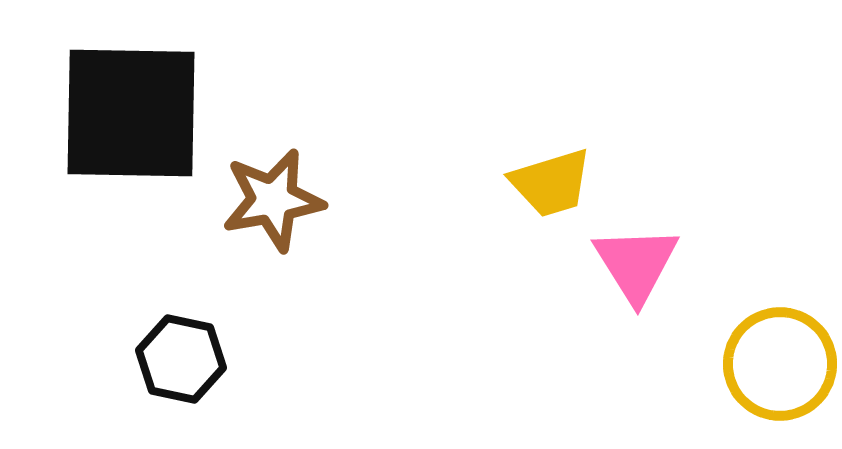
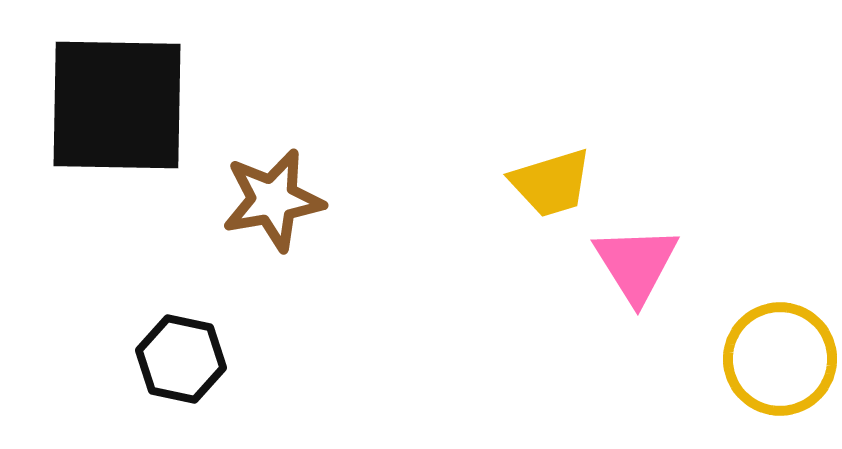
black square: moved 14 px left, 8 px up
yellow circle: moved 5 px up
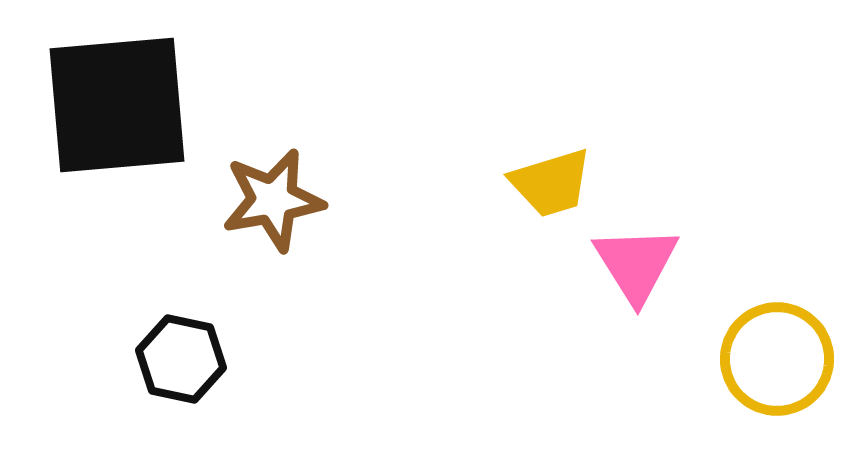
black square: rotated 6 degrees counterclockwise
yellow circle: moved 3 px left
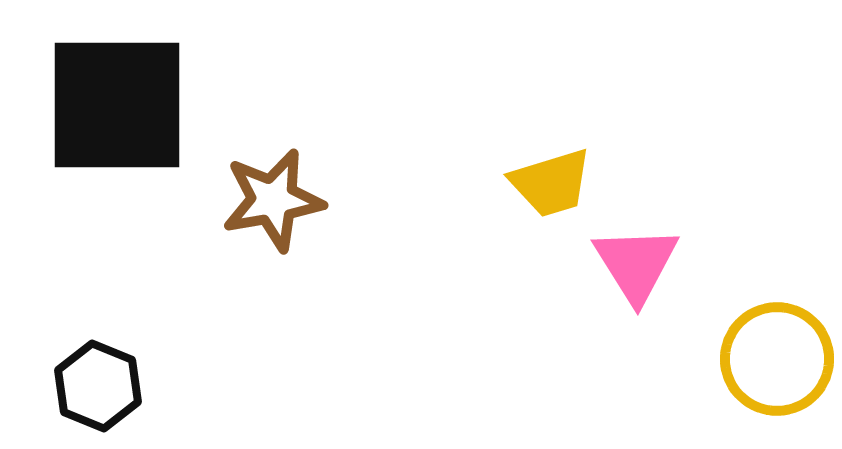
black square: rotated 5 degrees clockwise
black hexagon: moved 83 px left, 27 px down; rotated 10 degrees clockwise
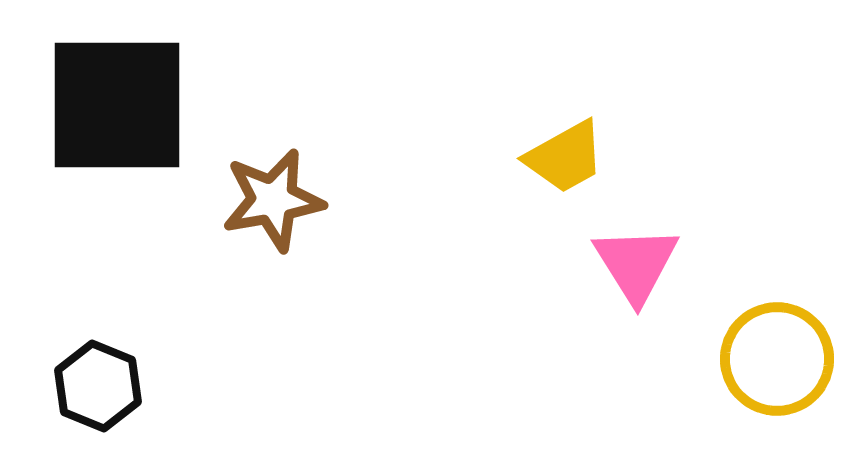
yellow trapezoid: moved 14 px right, 26 px up; rotated 12 degrees counterclockwise
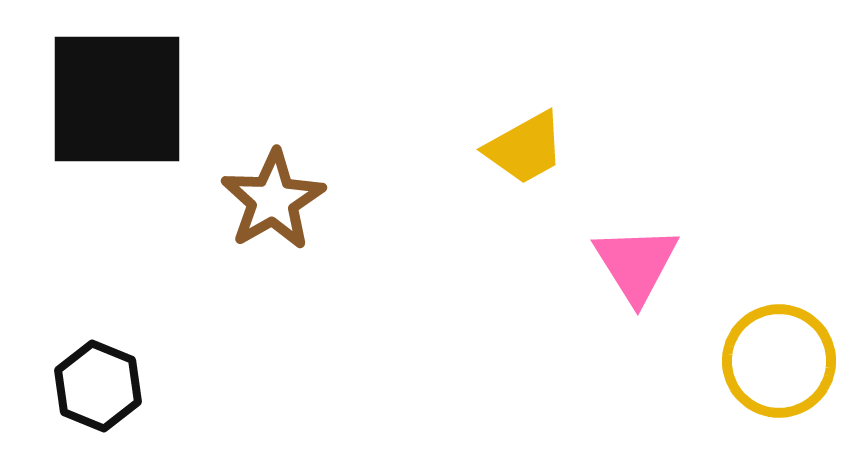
black square: moved 6 px up
yellow trapezoid: moved 40 px left, 9 px up
brown star: rotated 20 degrees counterclockwise
yellow circle: moved 2 px right, 2 px down
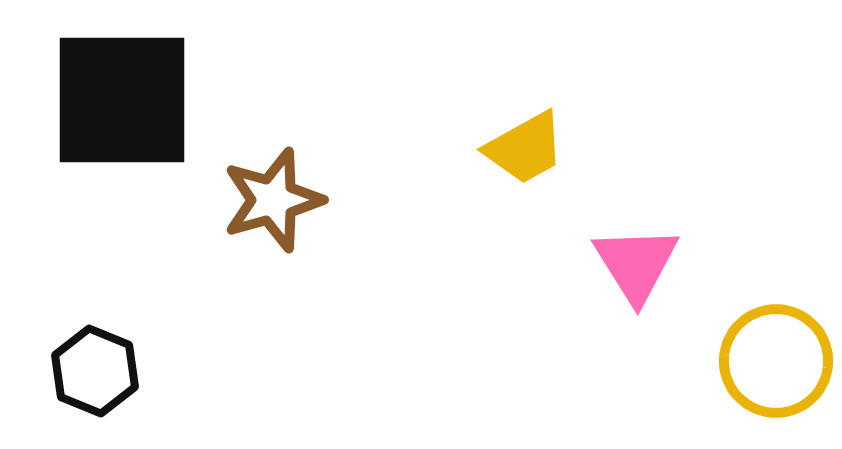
black square: moved 5 px right, 1 px down
brown star: rotated 14 degrees clockwise
yellow circle: moved 3 px left
black hexagon: moved 3 px left, 15 px up
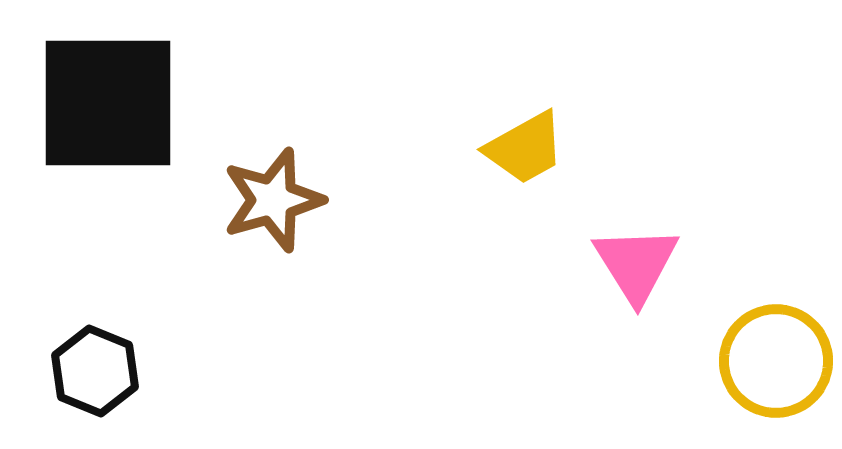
black square: moved 14 px left, 3 px down
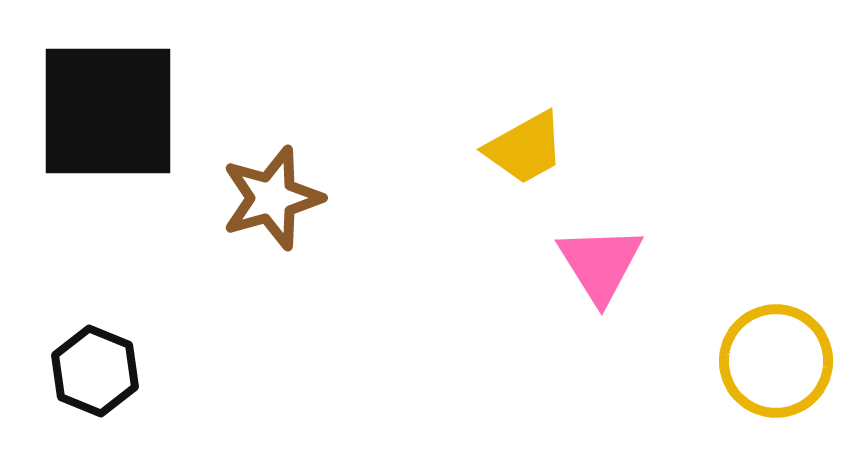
black square: moved 8 px down
brown star: moved 1 px left, 2 px up
pink triangle: moved 36 px left
